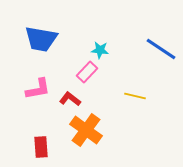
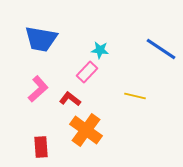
pink L-shape: rotated 32 degrees counterclockwise
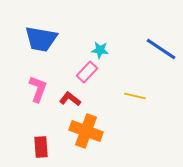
pink L-shape: rotated 28 degrees counterclockwise
orange cross: moved 1 px down; rotated 16 degrees counterclockwise
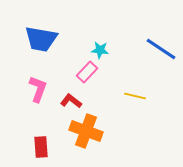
red L-shape: moved 1 px right, 2 px down
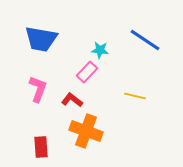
blue line: moved 16 px left, 9 px up
red L-shape: moved 1 px right, 1 px up
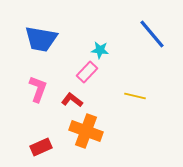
blue line: moved 7 px right, 6 px up; rotated 16 degrees clockwise
red rectangle: rotated 70 degrees clockwise
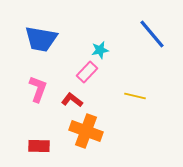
cyan star: rotated 18 degrees counterclockwise
red rectangle: moved 2 px left, 1 px up; rotated 25 degrees clockwise
